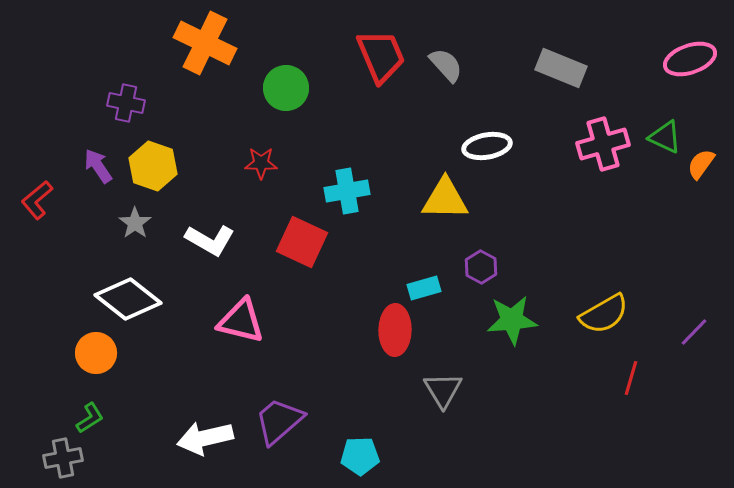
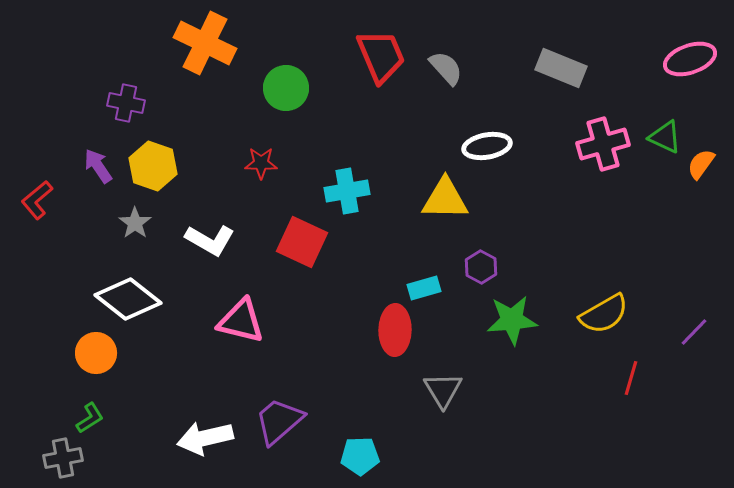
gray semicircle: moved 3 px down
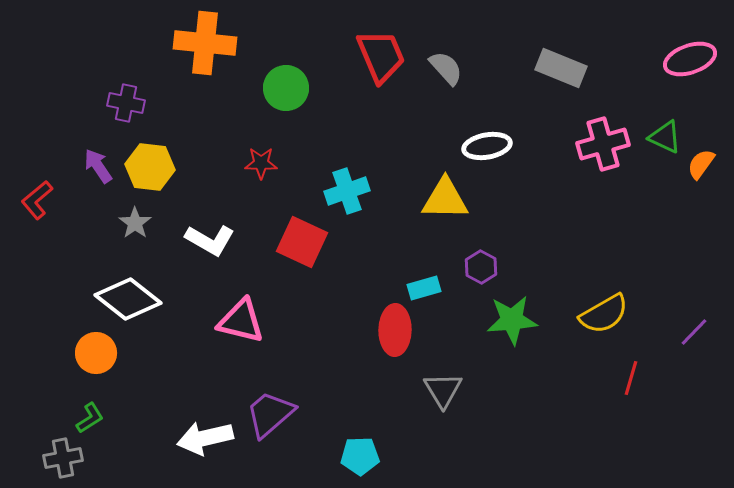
orange cross: rotated 20 degrees counterclockwise
yellow hexagon: moved 3 px left, 1 px down; rotated 12 degrees counterclockwise
cyan cross: rotated 9 degrees counterclockwise
purple trapezoid: moved 9 px left, 7 px up
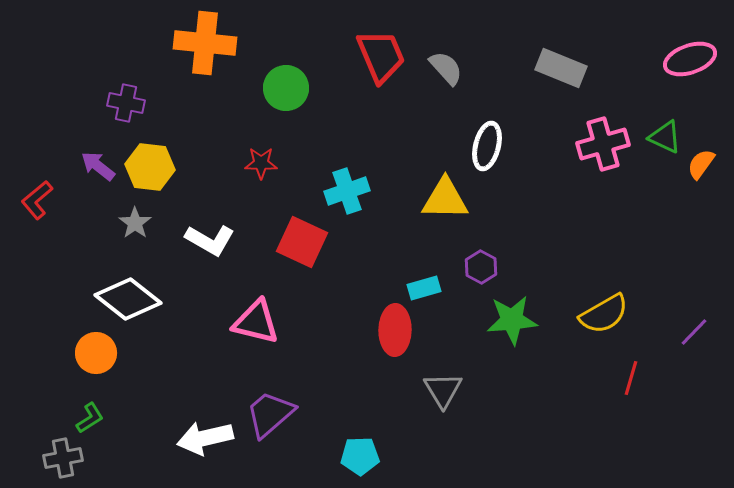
white ellipse: rotated 66 degrees counterclockwise
purple arrow: rotated 18 degrees counterclockwise
pink triangle: moved 15 px right, 1 px down
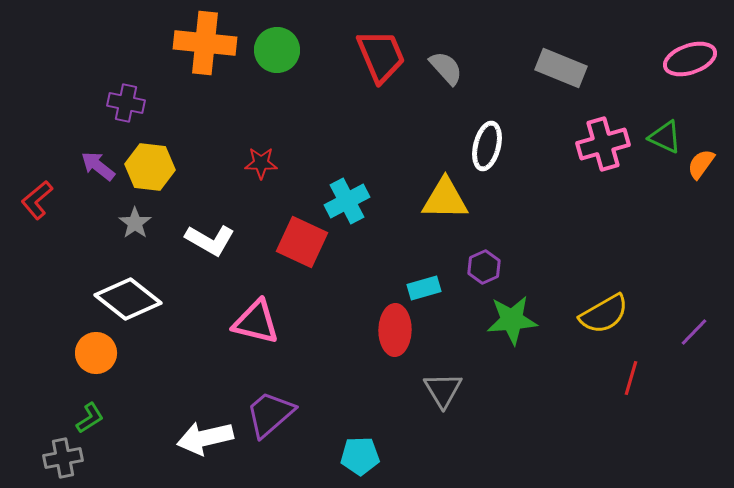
green circle: moved 9 px left, 38 px up
cyan cross: moved 10 px down; rotated 9 degrees counterclockwise
purple hexagon: moved 3 px right; rotated 8 degrees clockwise
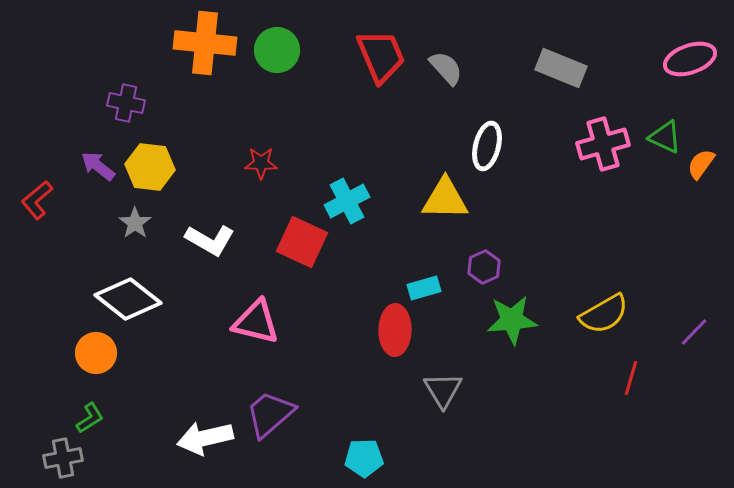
cyan pentagon: moved 4 px right, 2 px down
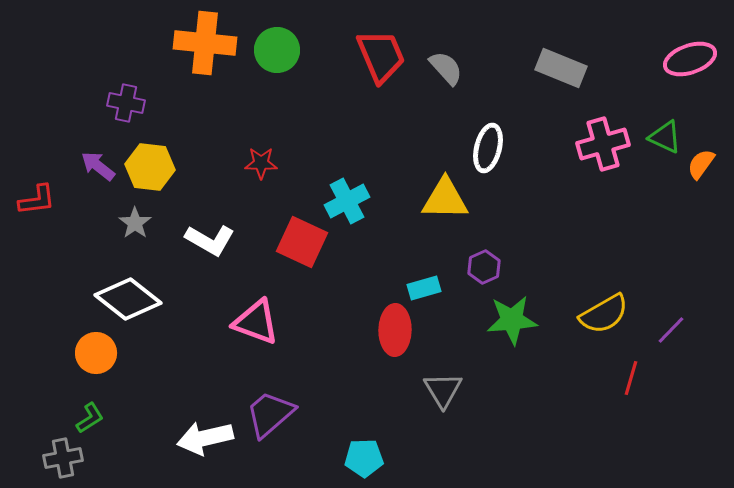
white ellipse: moved 1 px right, 2 px down
red L-shape: rotated 147 degrees counterclockwise
pink triangle: rotated 6 degrees clockwise
purple line: moved 23 px left, 2 px up
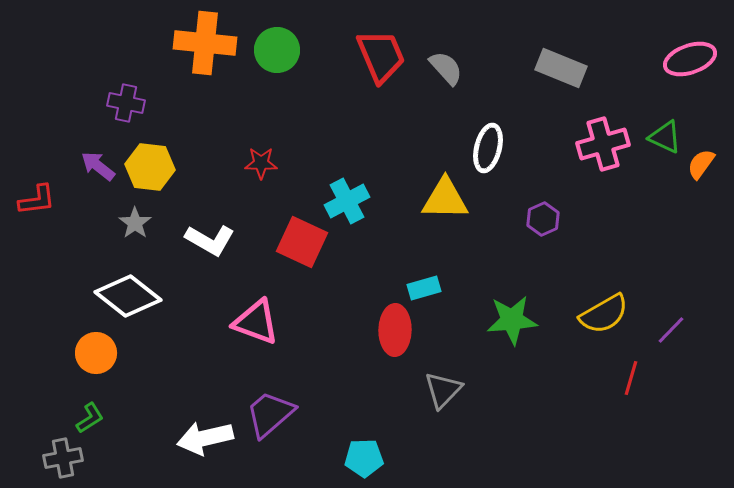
purple hexagon: moved 59 px right, 48 px up
white diamond: moved 3 px up
gray triangle: rotated 15 degrees clockwise
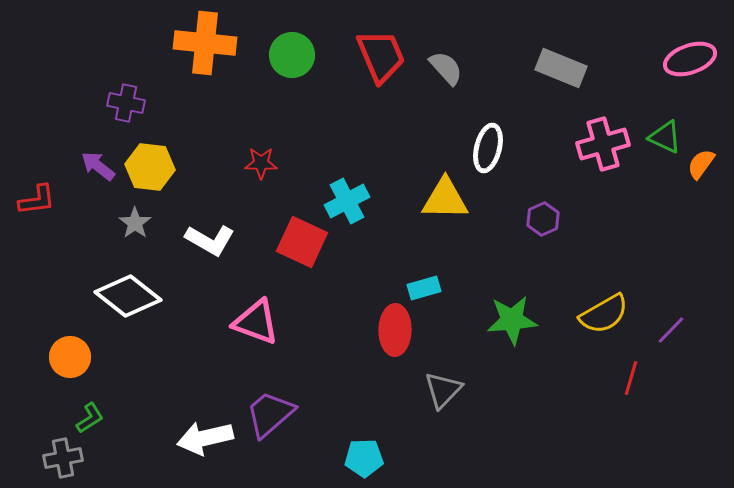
green circle: moved 15 px right, 5 px down
orange circle: moved 26 px left, 4 px down
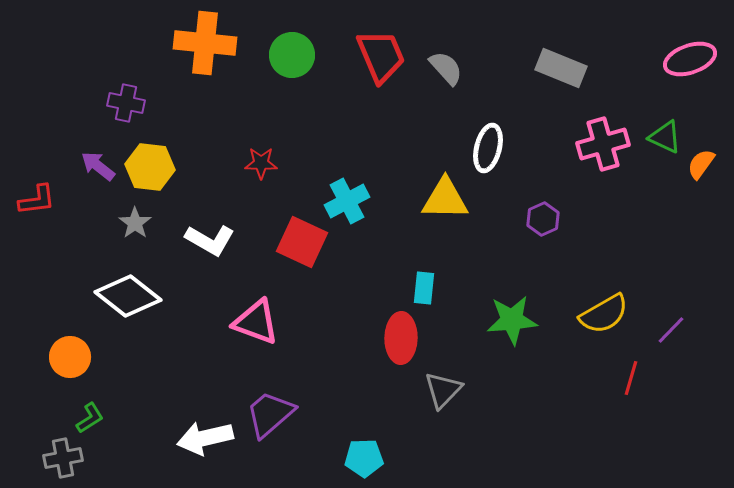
cyan rectangle: rotated 68 degrees counterclockwise
red ellipse: moved 6 px right, 8 px down
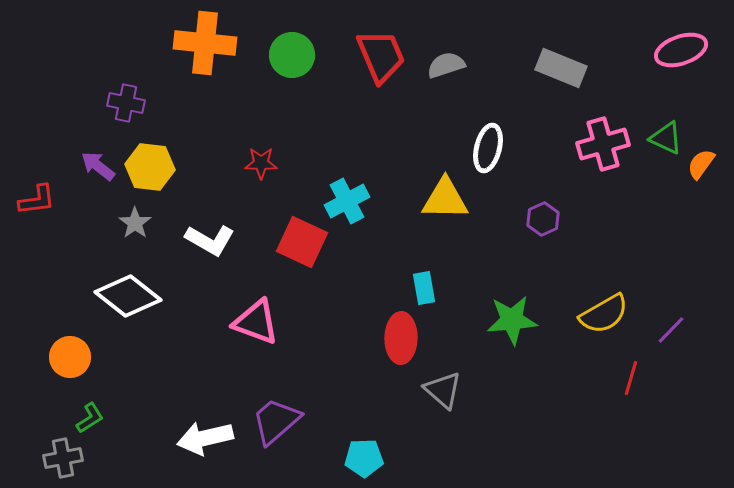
pink ellipse: moved 9 px left, 9 px up
gray semicircle: moved 3 px up; rotated 66 degrees counterclockwise
green triangle: moved 1 px right, 1 px down
cyan rectangle: rotated 16 degrees counterclockwise
gray triangle: rotated 33 degrees counterclockwise
purple trapezoid: moved 6 px right, 7 px down
